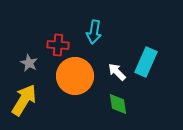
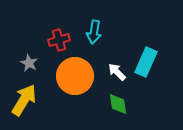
red cross: moved 1 px right, 5 px up; rotated 20 degrees counterclockwise
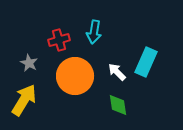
green diamond: moved 1 px down
